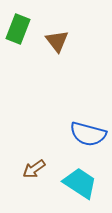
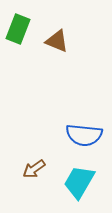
brown triangle: rotated 30 degrees counterclockwise
blue semicircle: moved 4 px left, 1 px down; rotated 9 degrees counterclockwise
cyan trapezoid: moved 1 px left, 1 px up; rotated 93 degrees counterclockwise
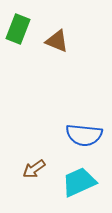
cyan trapezoid: rotated 36 degrees clockwise
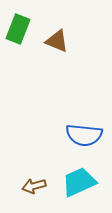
brown arrow: moved 17 px down; rotated 20 degrees clockwise
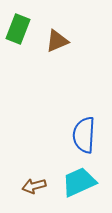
brown triangle: rotated 45 degrees counterclockwise
blue semicircle: rotated 87 degrees clockwise
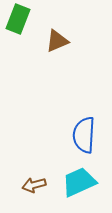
green rectangle: moved 10 px up
brown arrow: moved 1 px up
